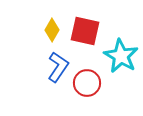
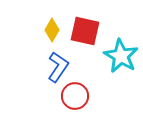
red circle: moved 12 px left, 13 px down
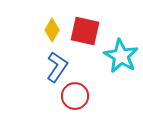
blue L-shape: moved 1 px left
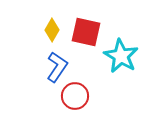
red square: moved 1 px right, 1 px down
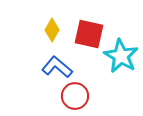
red square: moved 3 px right, 2 px down
blue L-shape: rotated 84 degrees counterclockwise
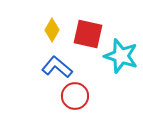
red square: moved 1 px left
cyan star: rotated 12 degrees counterclockwise
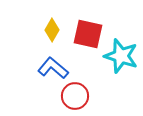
blue L-shape: moved 4 px left, 1 px down
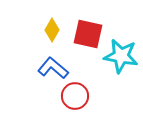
cyan star: rotated 8 degrees counterclockwise
